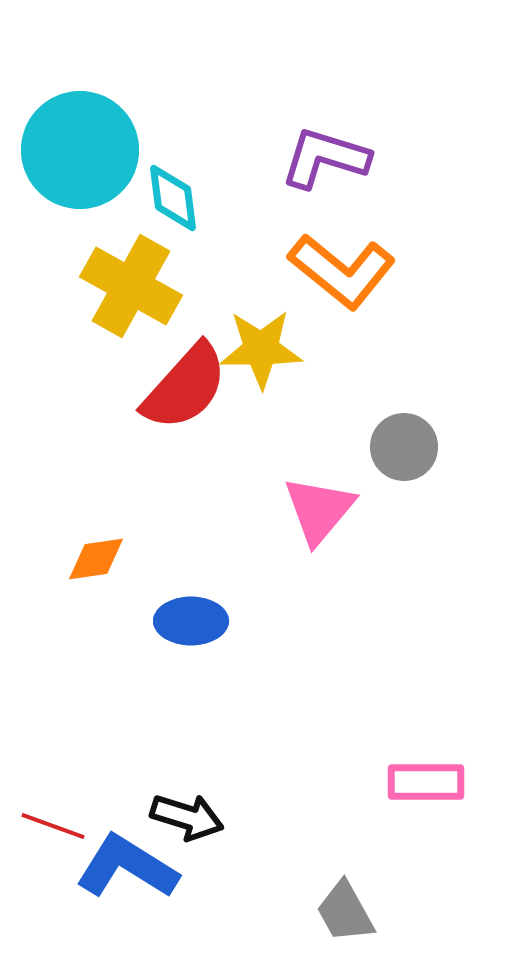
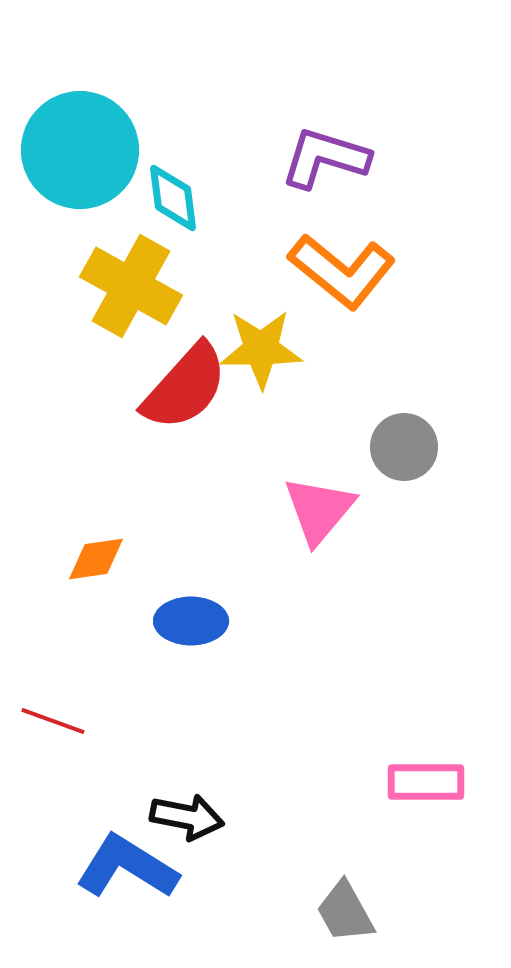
black arrow: rotated 6 degrees counterclockwise
red line: moved 105 px up
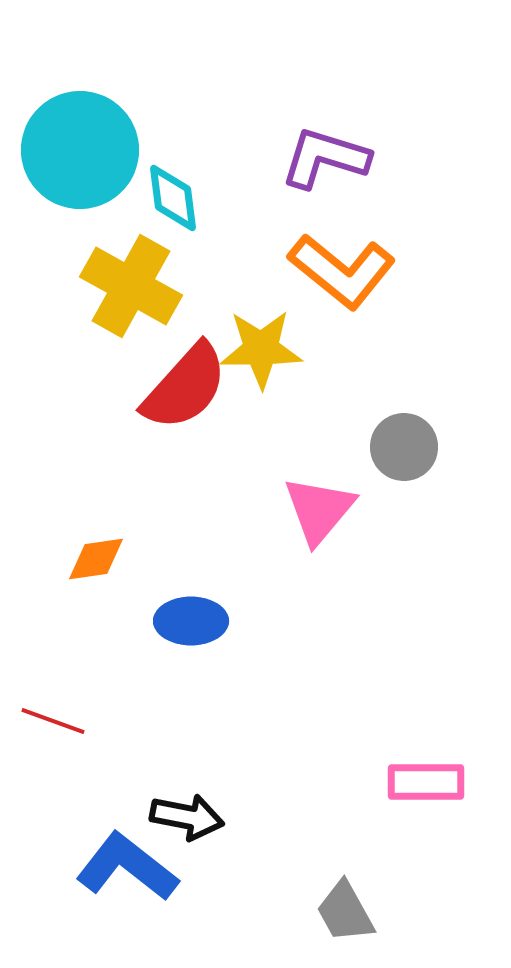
blue L-shape: rotated 6 degrees clockwise
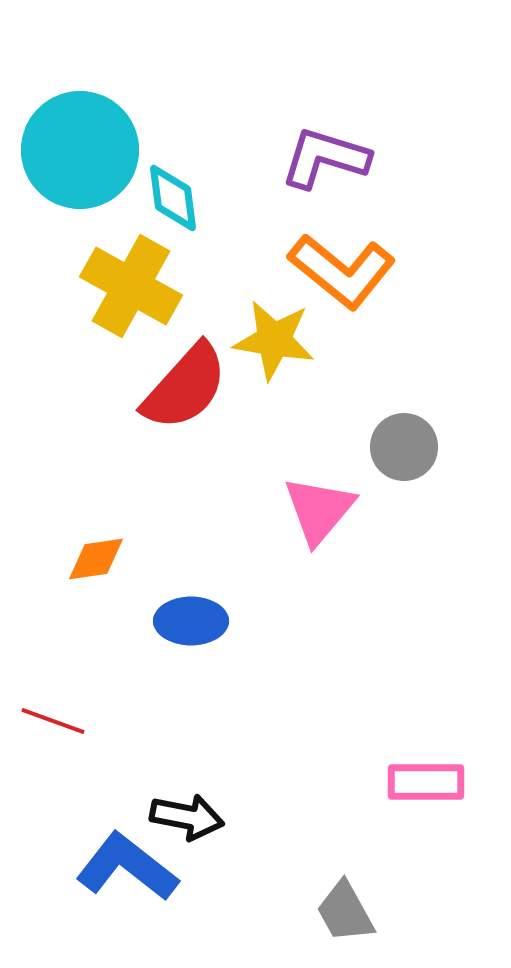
yellow star: moved 13 px right, 9 px up; rotated 10 degrees clockwise
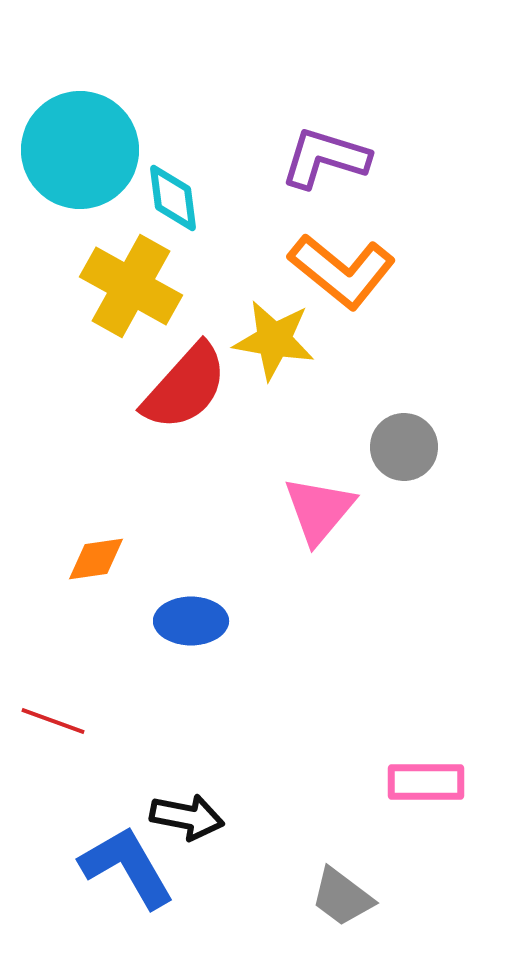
blue L-shape: rotated 22 degrees clockwise
gray trapezoid: moved 3 px left, 15 px up; rotated 24 degrees counterclockwise
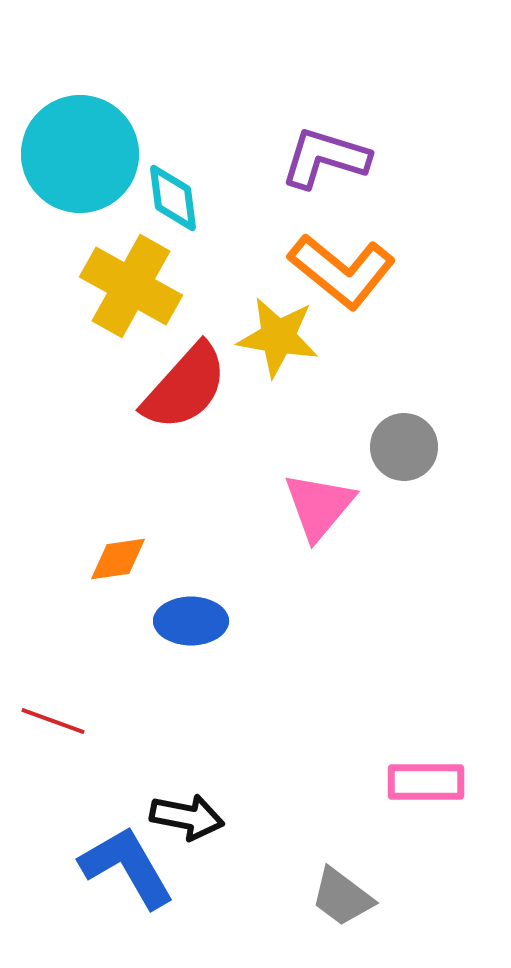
cyan circle: moved 4 px down
yellow star: moved 4 px right, 3 px up
pink triangle: moved 4 px up
orange diamond: moved 22 px right
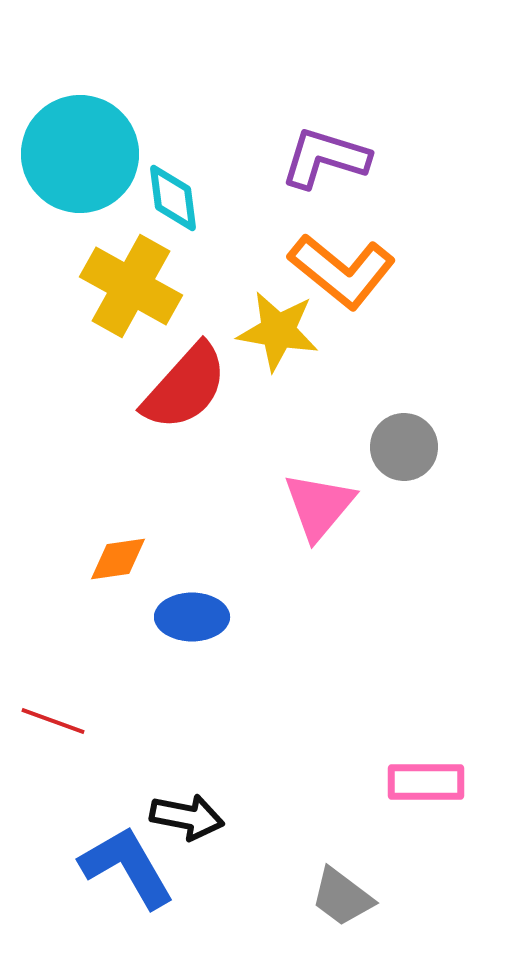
yellow star: moved 6 px up
blue ellipse: moved 1 px right, 4 px up
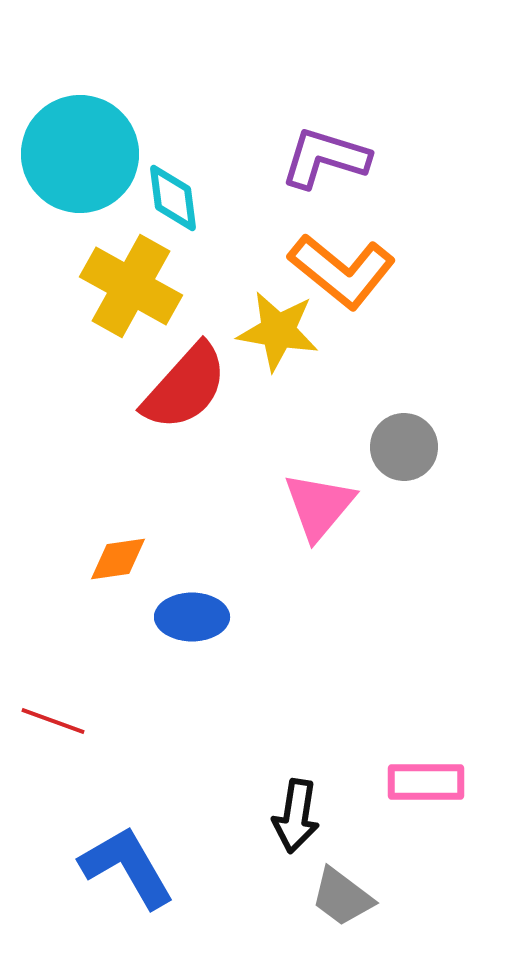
black arrow: moved 109 px right, 1 px up; rotated 88 degrees clockwise
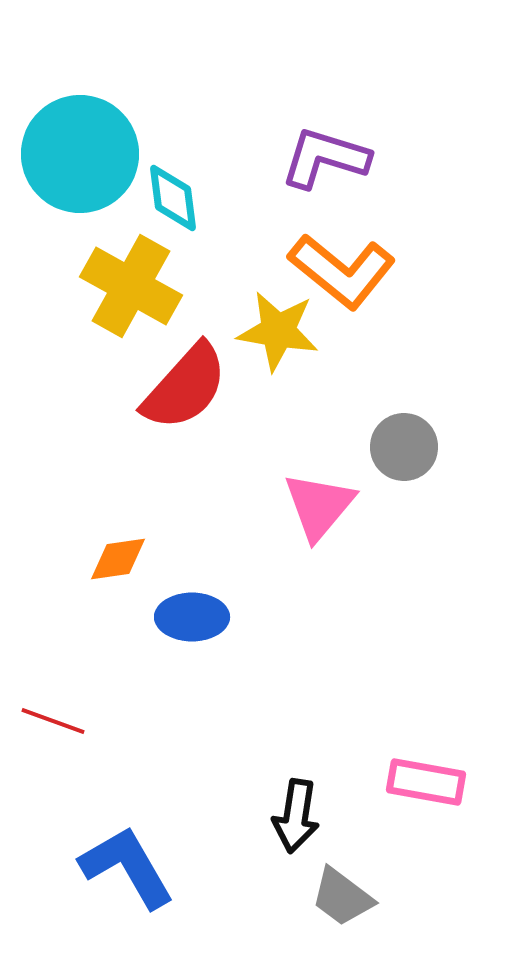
pink rectangle: rotated 10 degrees clockwise
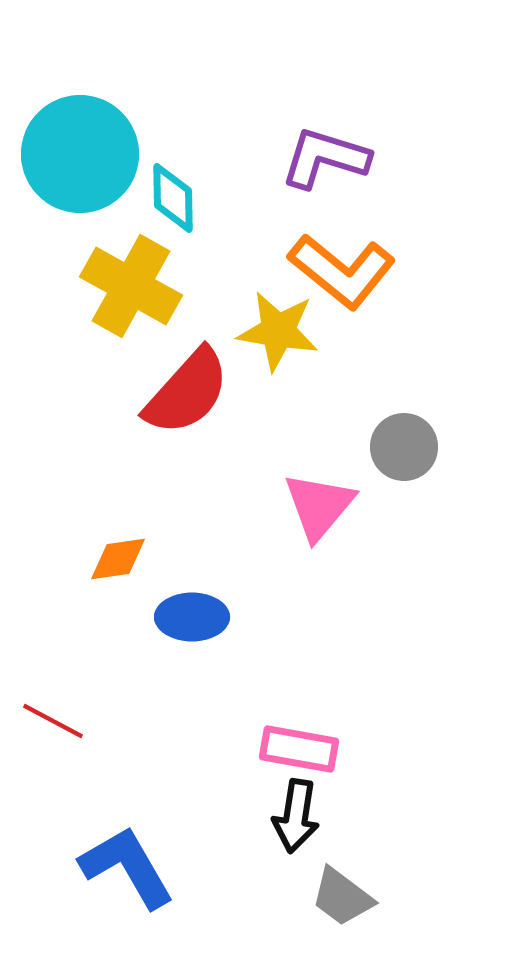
cyan diamond: rotated 6 degrees clockwise
red semicircle: moved 2 px right, 5 px down
red line: rotated 8 degrees clockwise
pink rectangle: moved 127 px left, 33 px up
